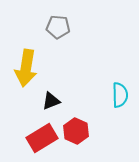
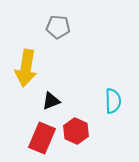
cyan semicircle: moved 7 px left, 6 px down
red rectangle: rotated 36 degrees counterclockwise
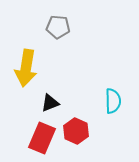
black triangle: moved 1 px left, 2 px down
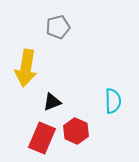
gray pentagon: rotated 20 degrees counterclockwise
black triangle: moved 2 px right, 1 px up
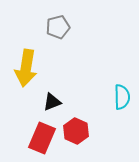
cyan semicircle: moved 9 px right, 4 px up
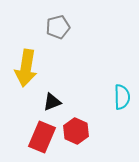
red rectangle: moved 1 px up
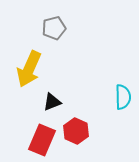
gray pentagon: moved 4 px left, 1 px down
yellow arrow: moved 3 px right, 1 px down; rotated 15 degrees clockwise
cyan semicircle: moved 1 px right
red rectangle: moved 3 px down
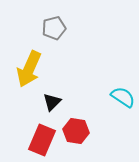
cyan semicircle: rotated 55 degrees counterclockwise
black triangle: rotated 24 degrees counterclockwise
red hexagon: rotated 15 degrees counterclockwise
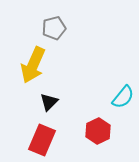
yellow arrow: moved 4 px right, 4 px up
cyan semicircle: rotated 95 degrees clockwise
black triangle: moved 3 px left
red hexagon: moved 22 px right; rotated 25 degrees clockwise
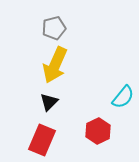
yellow arrow: moved 22 px right
